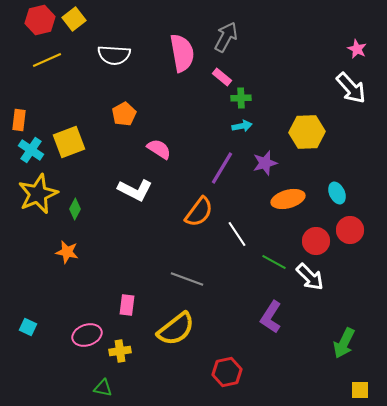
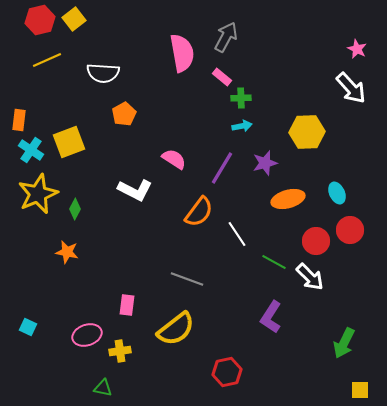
white semicircle at (114, 55): moved 11 px left, 18 px down
pink semicircle at (159, 149): moved 15 px right, 10 px down
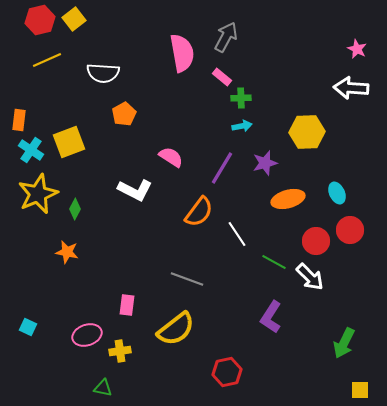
white arrow at (351, 88): rotated 136 degrees clockwise
pink semicircle at (174, 159): moved 3 px left, 2 px up
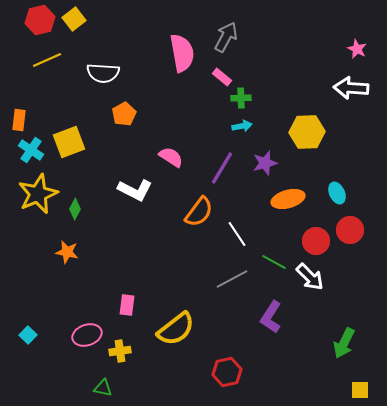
gray line at (187, 279): moved 45 px right; rotated 48 degrees counterclockwise
cyan square at (28, 327): moved 8 px down; rotated 18 degrees clockwise
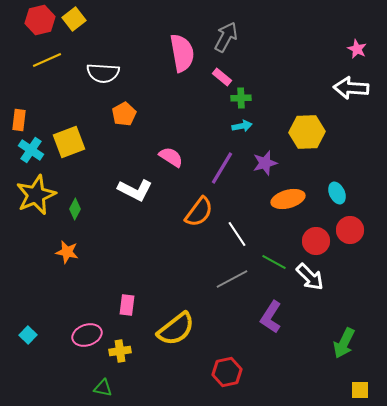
yellow star at (38, 194): moved 2 px left, 1 px down
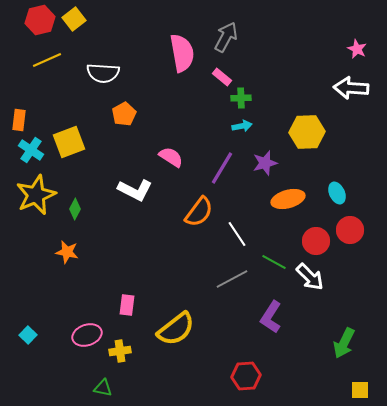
red hexagon at (227, 372): moved 19 px right, 4 px down; rotated 8 degrees clockwise
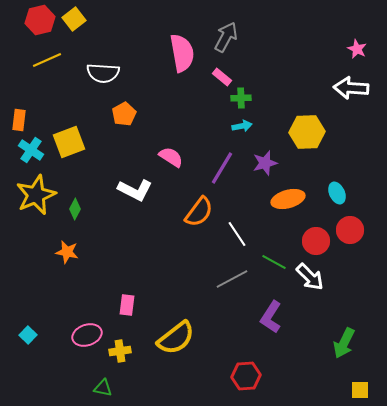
yellow semicircle at (176, 329): moved 9 px down
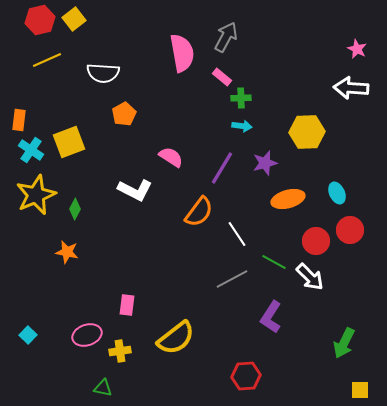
cyan arrow at (242, 126): rotated 18 degrees clockwise
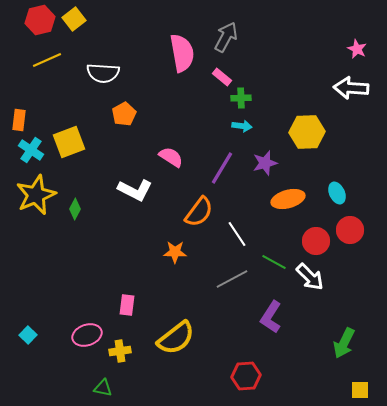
orange star at (67, 252): moved 108 px right; rotated 10 degrees counterclockwise
